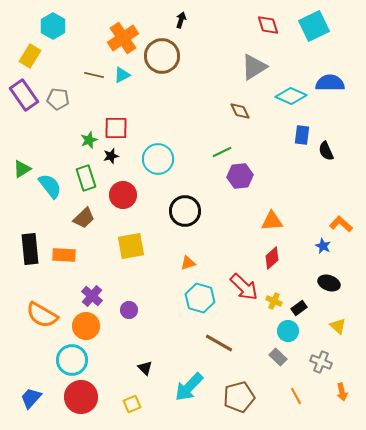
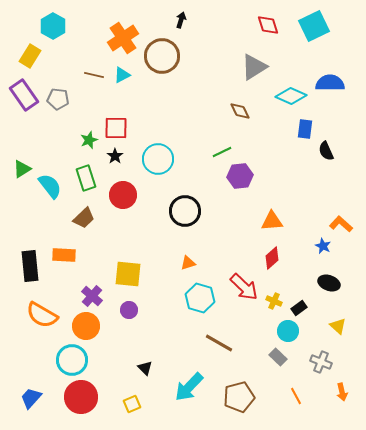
blue rectangle at (302, 135): moved 3 px right, 6 px up
black star at (111, 156): moved 4 px right; rotated 21 degrees counterclockwise
yellow square at (131, 246): moved 3 px left, 28 px down; rotated 16 degrees clockwise
black rectangle at (30, 249): moved 17 px down
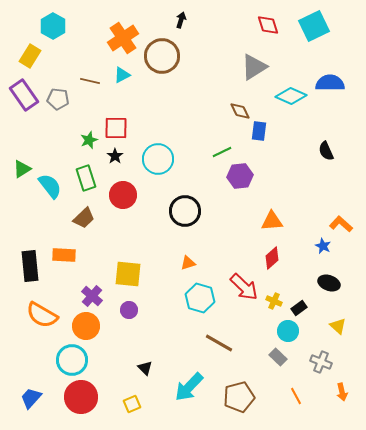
brown line at (94, 75): moved 4 px left, 6 px down
blue rectangle at (305, 129): moved 46 px left, 2 px down
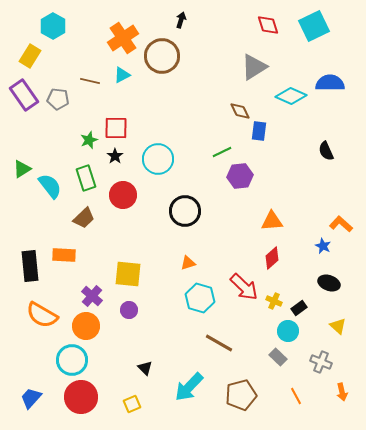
brown pentagon at (239, 397): moved 2 px right, 2 px up
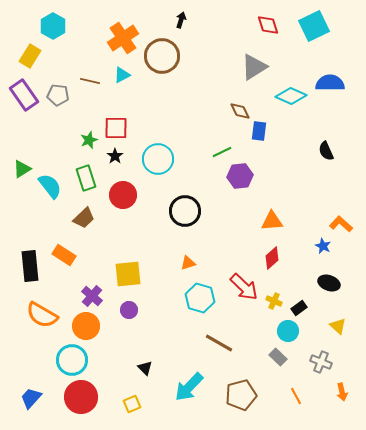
gray pentagon at (58, 99): moved 4 px up
orange rectangle at (64, 255): rotated 30 degrees clockwise
yellow square at (128, 274): rotated 12 degrees counterclockwise
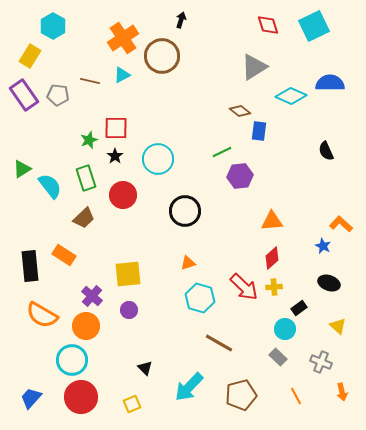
brown diamond at (240, 111): rotated 25 degrees counterclockwise
yellow cross at (274, 301): moved 14 px up; rotated 28 degrees counterclockwise
cyan circle at (288, 331): moved 3 px left, 2 px up
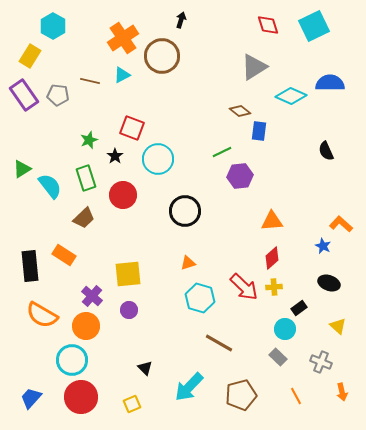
red square at (116, 128): moved 16 px right; rotated 20 degrees clockwise
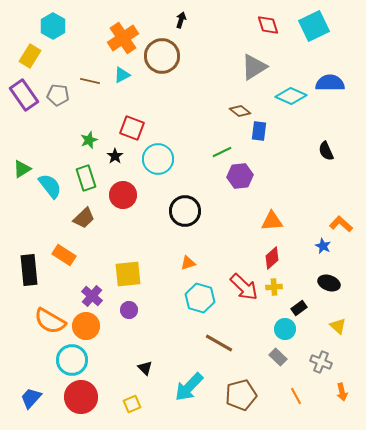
black rectangle at (30, 266): moved 1 px left, 4 px down
orange semicircle at (42, 315): moved 8 px right, 6 px down
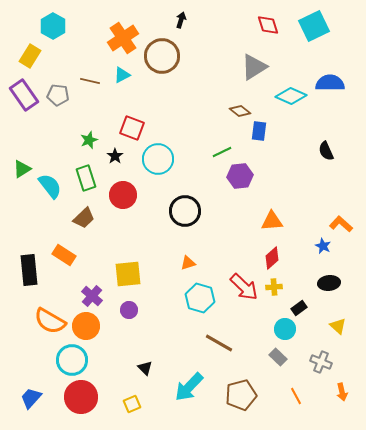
black ellipse at (329, 283): rotated 25 degrees counterclockwise
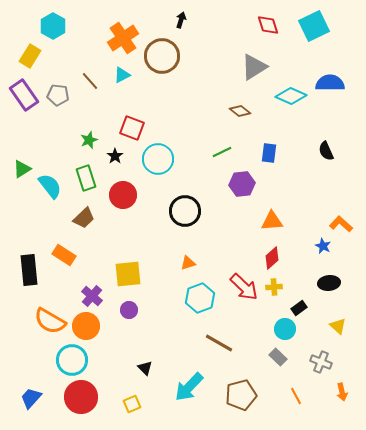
brown line at (90, 81): rotated 36 degrees clockwise
blue rectangle at (259, 131): moved 10 px right, 22 px down
purple hexagon at (240, 176): moved 2 px right, 8 px down
cyan hexagon at (200, 298): rotated 24 degrees clockwise
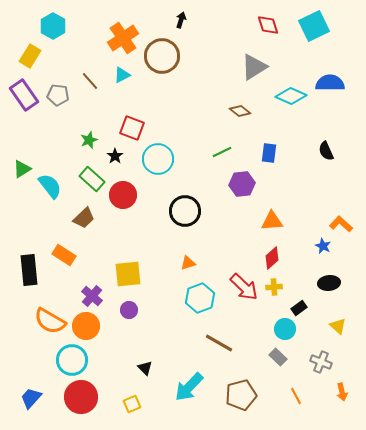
green rectangle at (86, 178): moved 6 px right, 1 px down; rotated 30 degrees counterclockwise
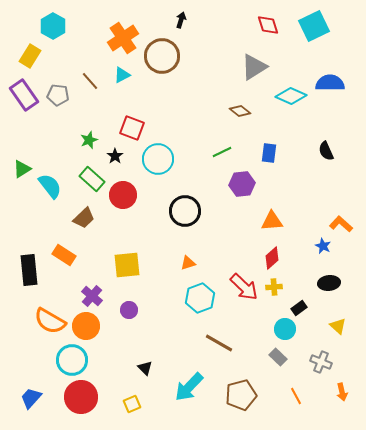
yellow square at (128, 274): moved 1 px left, 9 px up
